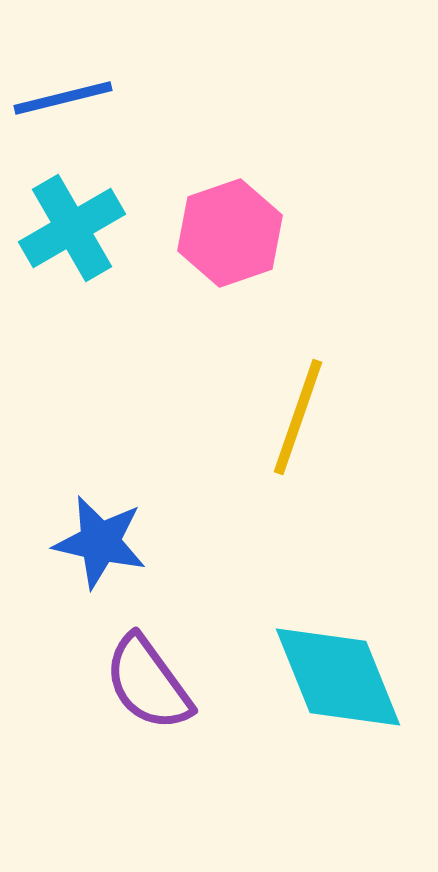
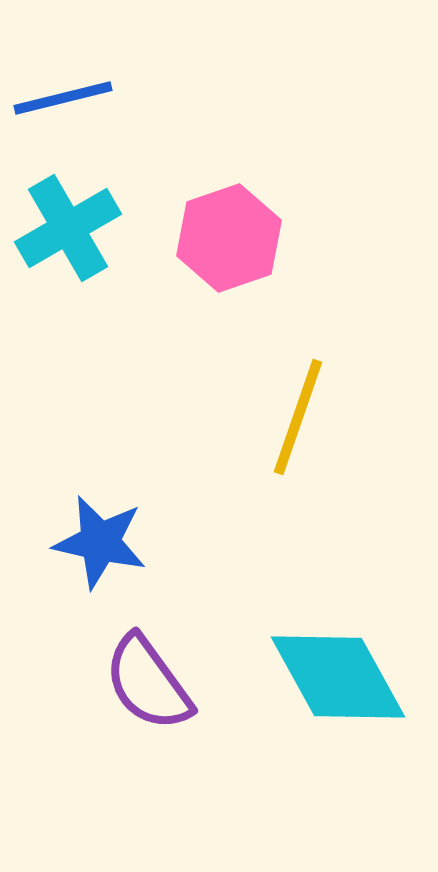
cyan cross: moved 4 px left
pink hexagon: moved 1 px left, 5 px down
cyan diamond: rotated 7 degrees counterclockwise
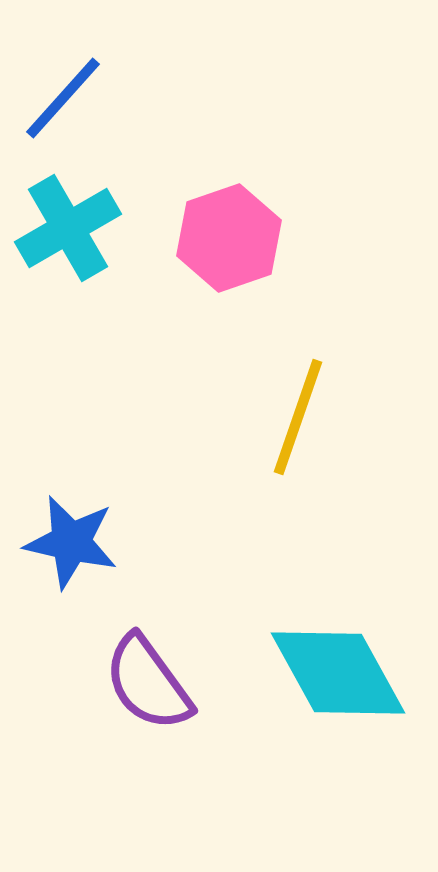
blue line: rotated 34 degrees counterclockwise
blue star: moved 29 px left
cyan diamond: moved 4 px up
